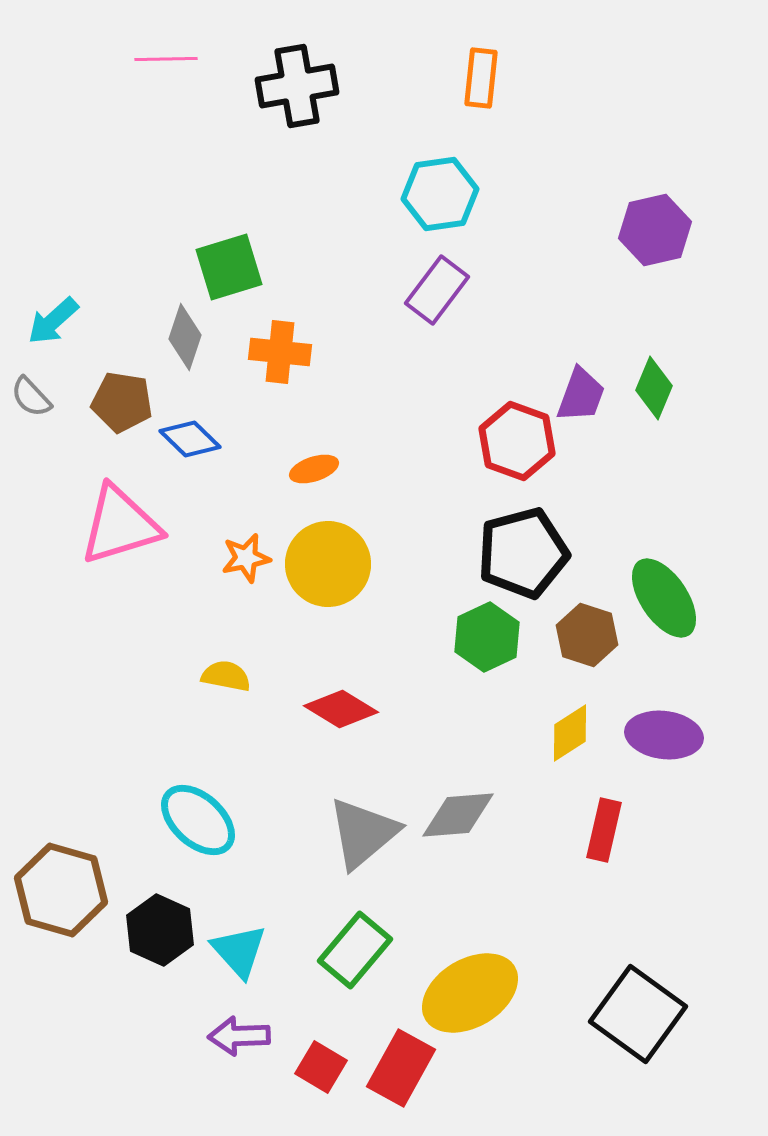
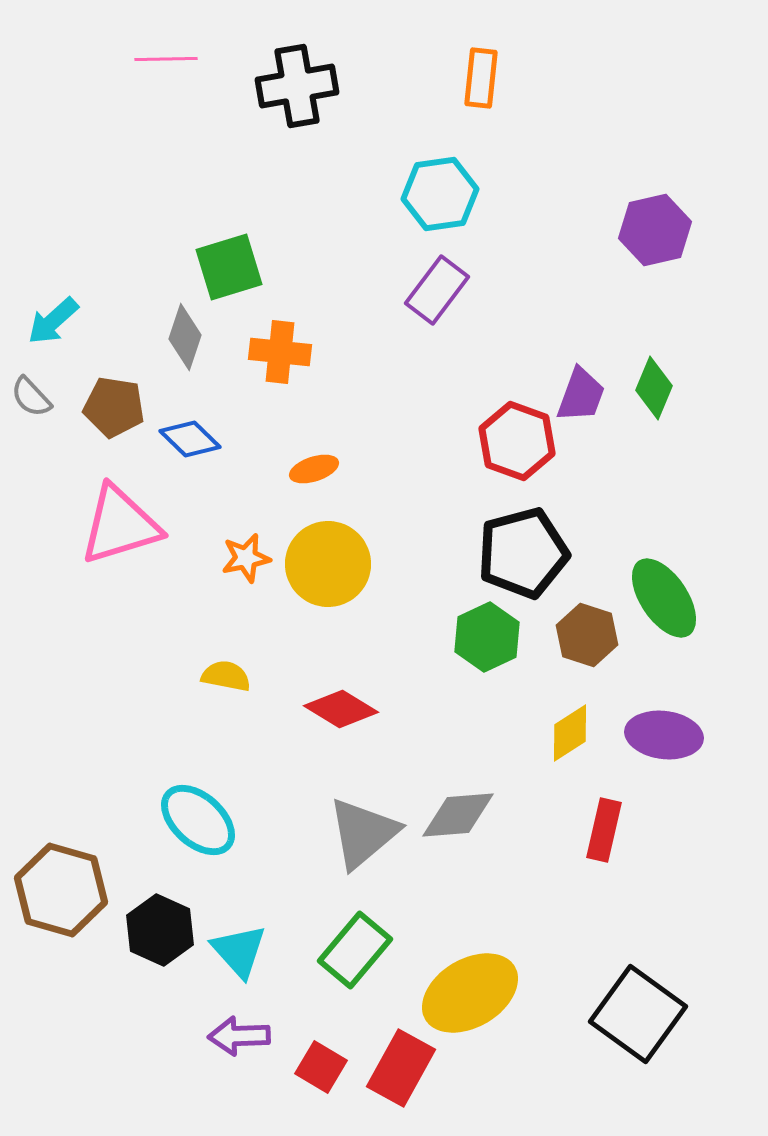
brown pentagon at (122, 402): moved 8 px left, 5 px down
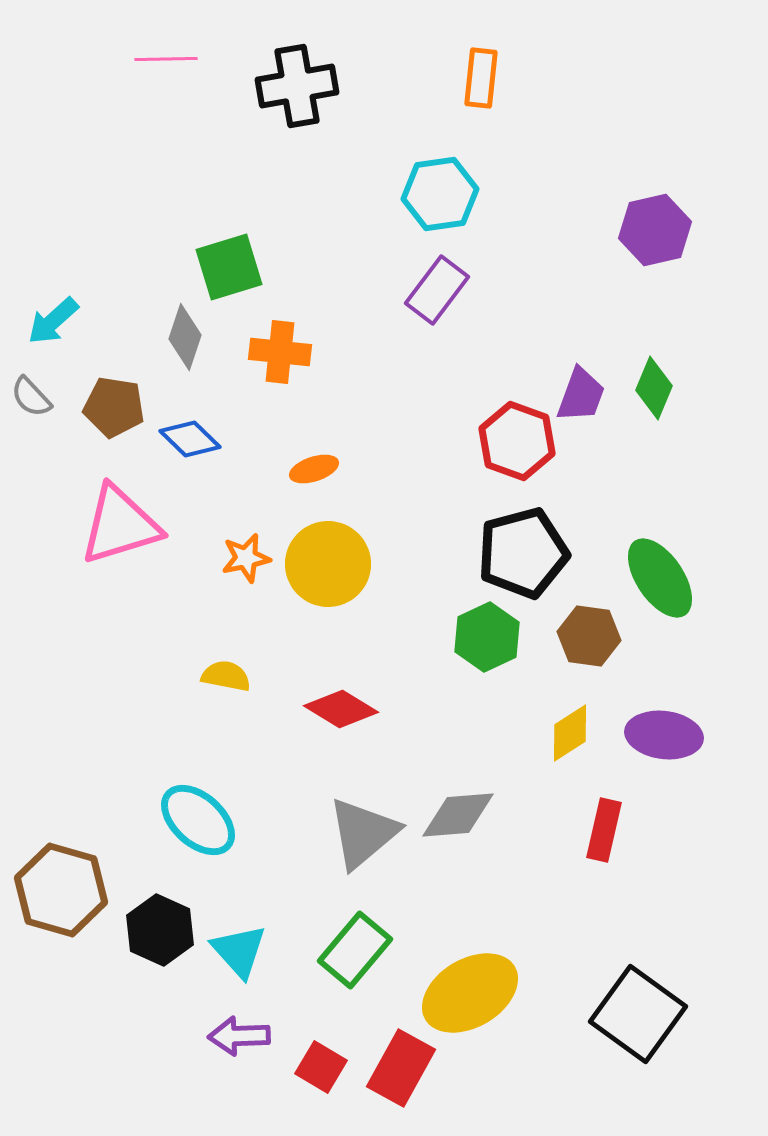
green ellipse at (664, 598): moved 4 px left, 20 px up
brown hexagon at (587, 635): moved 2 px right, 1 px down; rotated 10 degrees counterclockwise
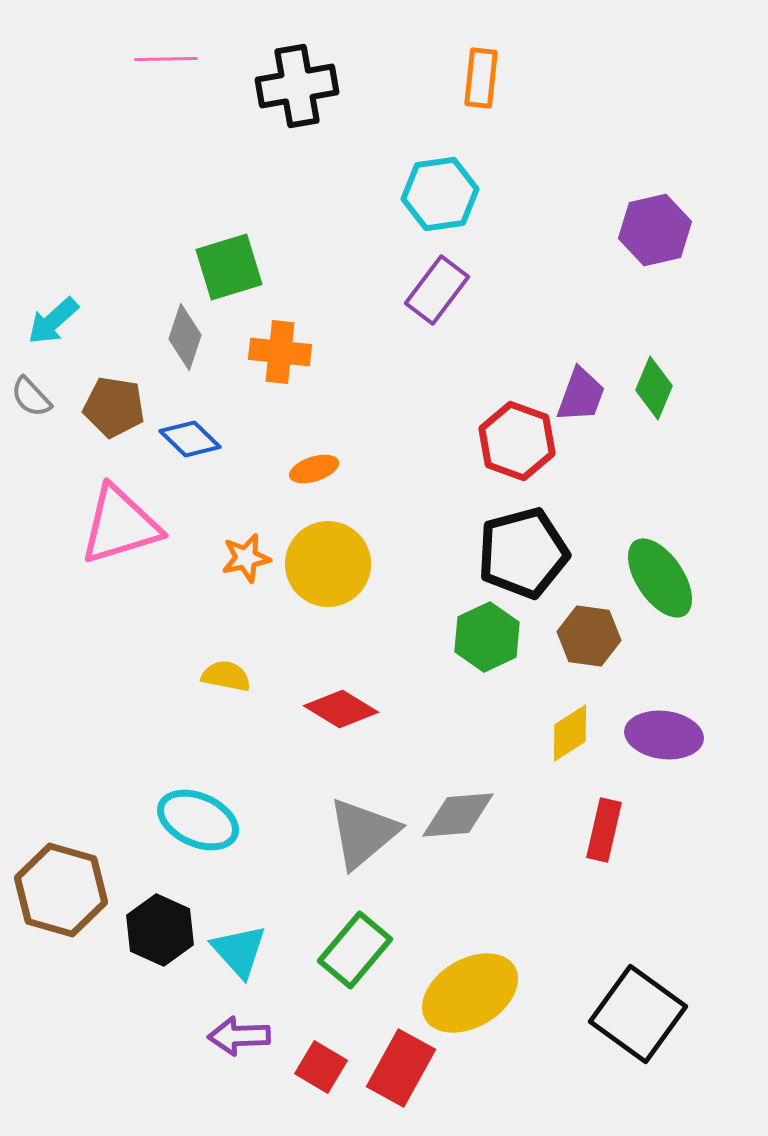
cyan ellipse at (198, 820): rotated 18 degrees counterclockwise
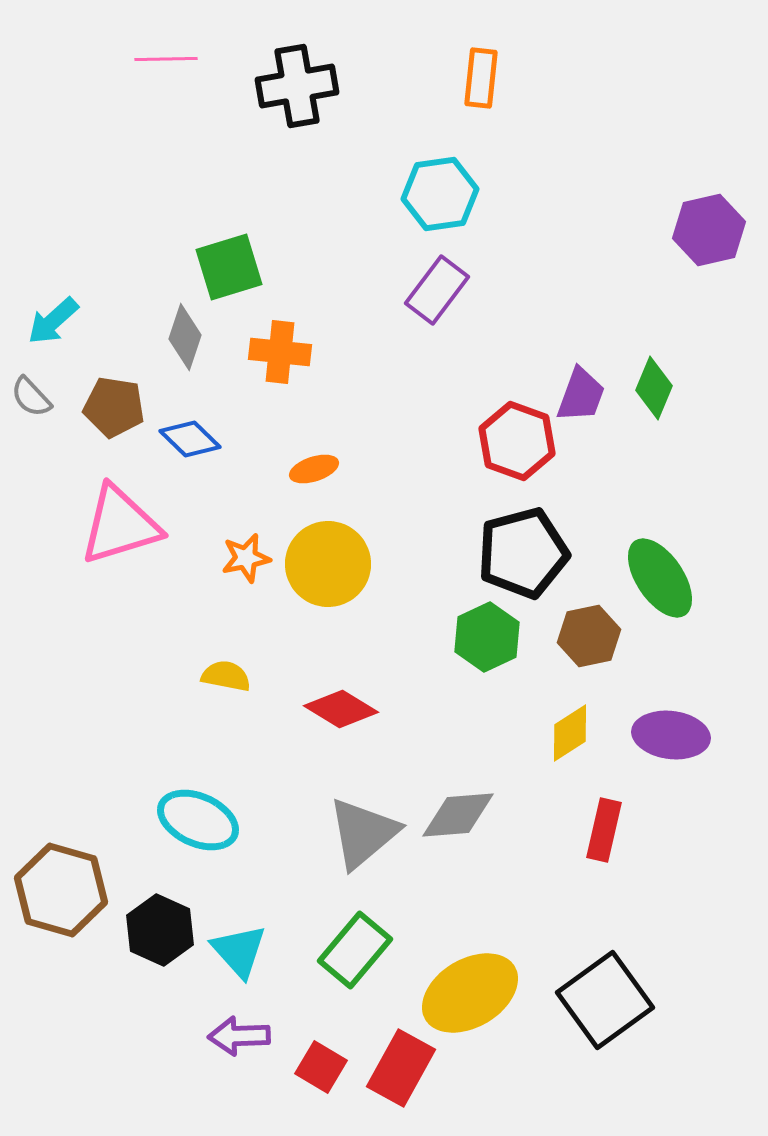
purple hexagon at (655, 230): moved 54 px right
brown hexagon at (589, 636): rotated 20 degrees counterclockwise
purple ellipse at (664, 735): moved 7 px right
black square at (638, 1014): moved 33 px left, 14 px up; rotated 18 degrees clockwise
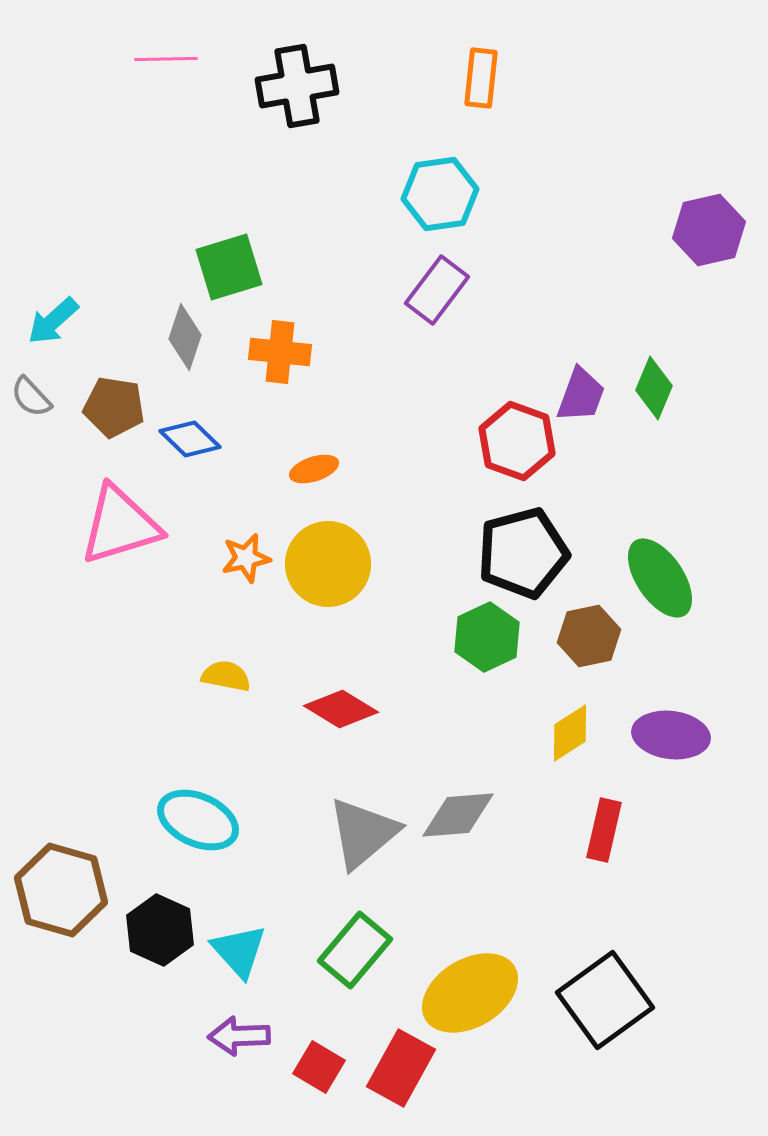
red square at (321, 1067): moved 2 px left
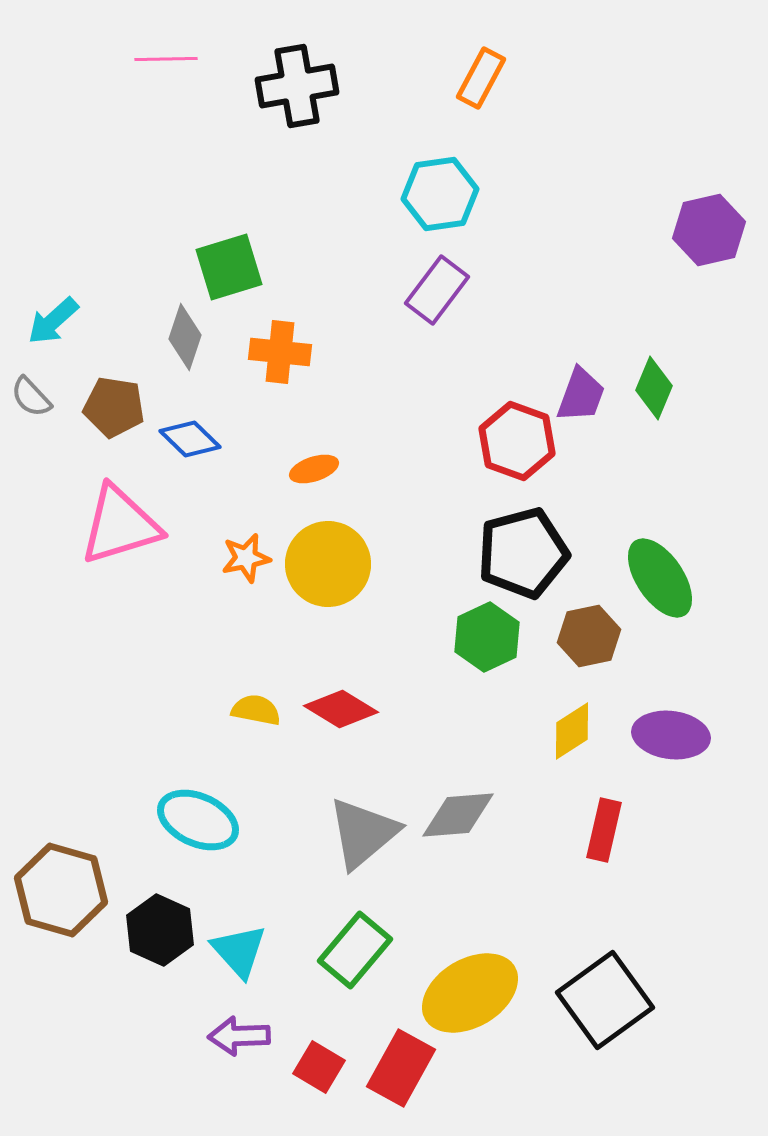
orange rectangle at (481, 78): rotated 22 degrees clockwise
yellow semicircle at (226, 676): moved 30 px right, 34 px down
yellow diamond at (570, 733): moved 2 px right, 2 px up
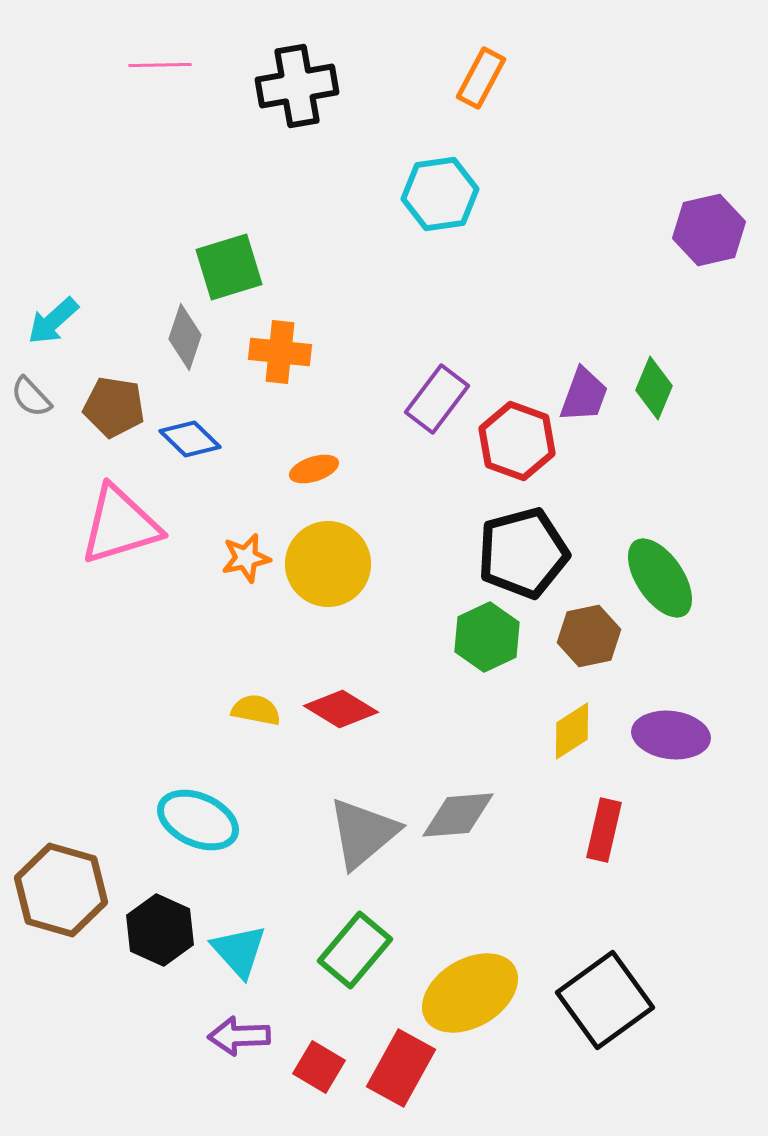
pink line at (166, 59): moved 6 px left, 6 px down
purple rectangle at (437, 290): moved 109 px down
purple trapezoid at (581, 395): moved 3 px right
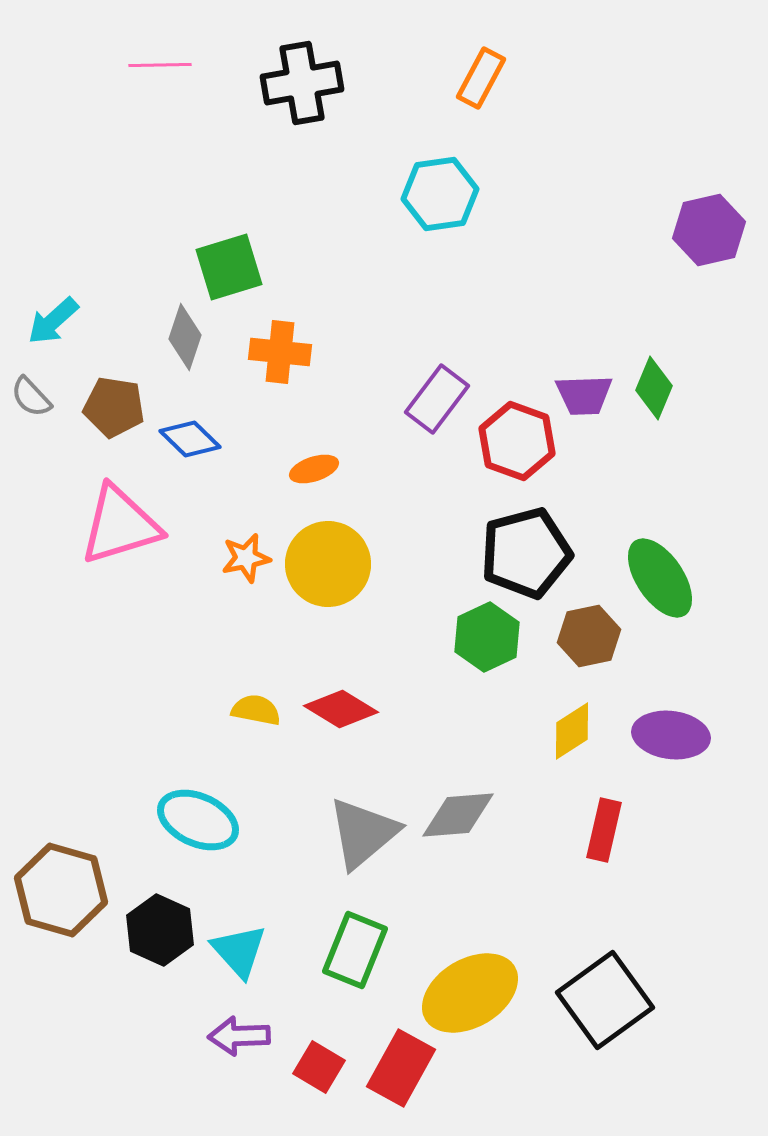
black cross at (297, 86): moved 5 px right, 3 px up
purple trapezoid at (584, 395): rotated 68 degrees clockwise
black pentagon at (523, 553): moved 3 px right
green rectangle at (355, 950): rotated 18 degrees counterclockwise
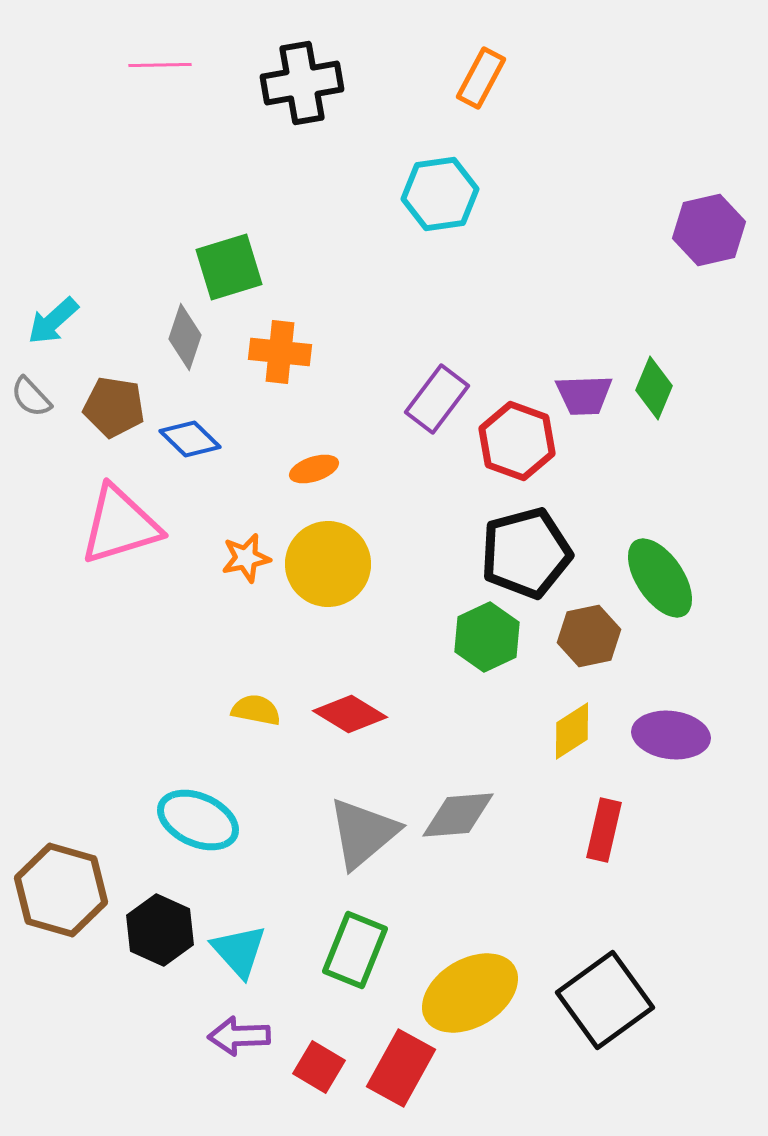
red diamond at (341, 709): moved 9 px right, 5 px down
